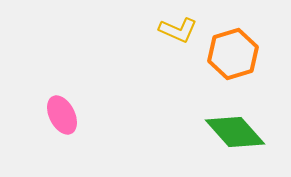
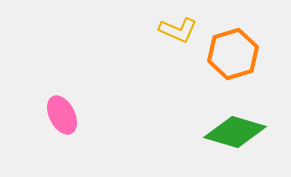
green diamond: rotated 32 degrees counterclockwise
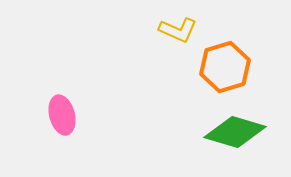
orange hexagon: moved 8 px left, 13 px down
pink ellipse: rotated 12 degrees clockwise
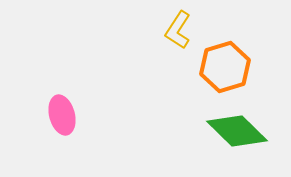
yellow L-shape: rotated 99 degrees clockwise
green diamond: moved 2 px right, 1 px up; rotated 28 degrees clockwise
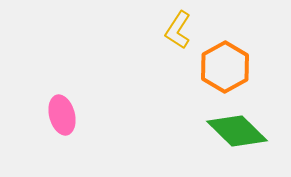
orange hexagon: rotated 12 degrees counterclockwise
